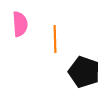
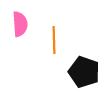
orange line: moved 1 px left, 1 px down
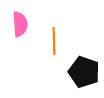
orange line: moved 1 px down
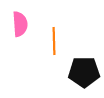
black pentagon: rotated 20 degrees counterclockwise
